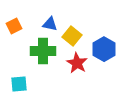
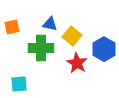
orange square: moved 2 px left, 1 px down; rotated 14 degrees clockwise
green cross: moved 2 px left, 3 px up
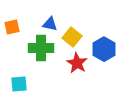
yellow square: moved 1 px down
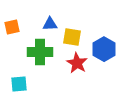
blue triangle: rotated 14 degrees counterclockwise
yellow square: rotated 30 degrees counterclockwise
green cross: moved 1 px left, 4 px down
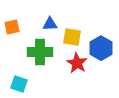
blue hexagon: moved 3 px left, 1 px up
cyan square: rotated 24 degrees clockwise
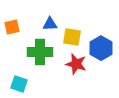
red star: moved 1 px left, 1 px down; rotated 15 degrees counterclockwise
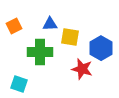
orange square: moved 2 px right, 1 px up; rotated 14 degrees counterclockwise
yellow square: moved 2 px left
red star: moved 6 px right, 5 px down
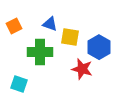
blue triangle: rotated 21 degrees clockwise
blue hexagon: moved 2 px left, 1 px up
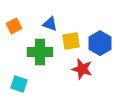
yellow square: moved 1 px right, 4 px down; rotated 18 degrees counterclockwise
blue hexagon: moved 1 px right, 4 px up
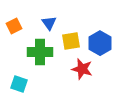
blue triangle: moved 1 px left, 1 px up; rotated 35 degrees clockwise
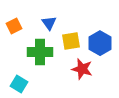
cyan square: rotated 12 degrees clockwise
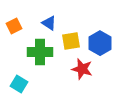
blue triangle: rotated 21 degrees counterclockwise
